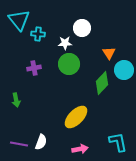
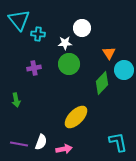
pink arrow: moved 16 px left
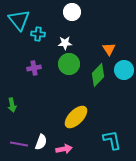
white circle: moved 10 px left, 16 px up
orange triangle: moved 4 px up
green diamond: moved 4 px left, 8 px up
green arrow: moved 4 px left, 5 px down
cyan L-shape: moved 6 px left, 2 px up
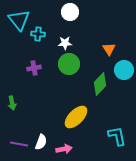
white circle: moved 2 px left
green diamond: moved 2 px right, 9 px down
green arrow: moved 2 px up
cyan L-shape: moved 5 px right, 4 px up
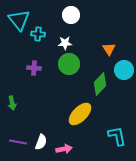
white circle: moved 1 px right, 3 px down
purple cross: rotated 16 degrees clockwise
yellow ellipse: moved 4 px right, 3 px up
purple line: moved 1 px left, 2 px up
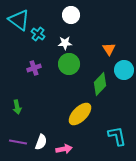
cyan triangle: rotated 15 degrees counterclockwise
cyan cross: rotated 32 degrees clockwise
purple cross: rotated 24 degrees counterclockwise
green arrow: moved 5 px right, 4 px down
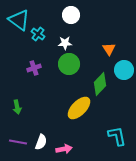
yellow ellipse: moved 1 px left, 6 px up
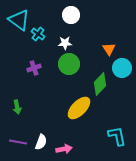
cyan circle: moved 2 px left, 2 px up
